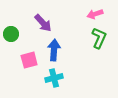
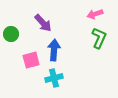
pink square: moved 2 px right
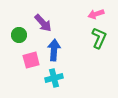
pink arrow: moved 1 px right
green circle: moved 8 px right, 1 px down
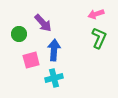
green circle: moved 1 px up
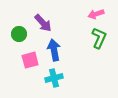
blue arrow: rotated 15 degrees counterclockwise
pink square: moved 1 px left
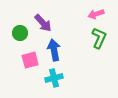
green circle: moved 1 px right, 1 px up
